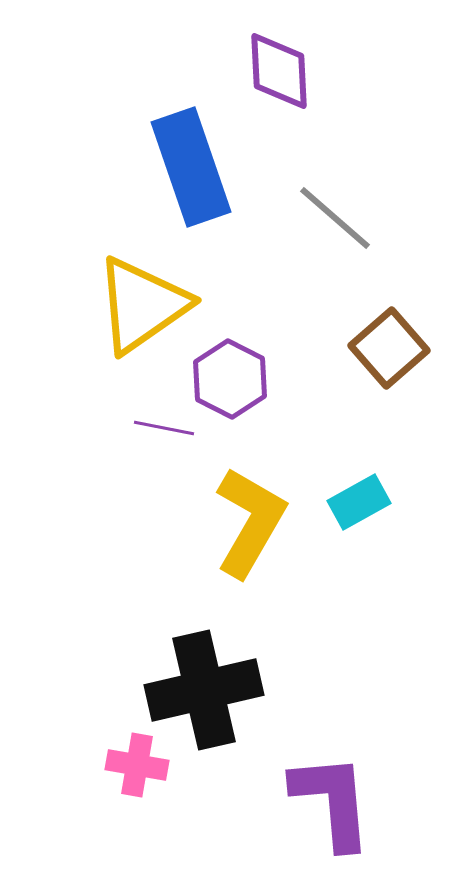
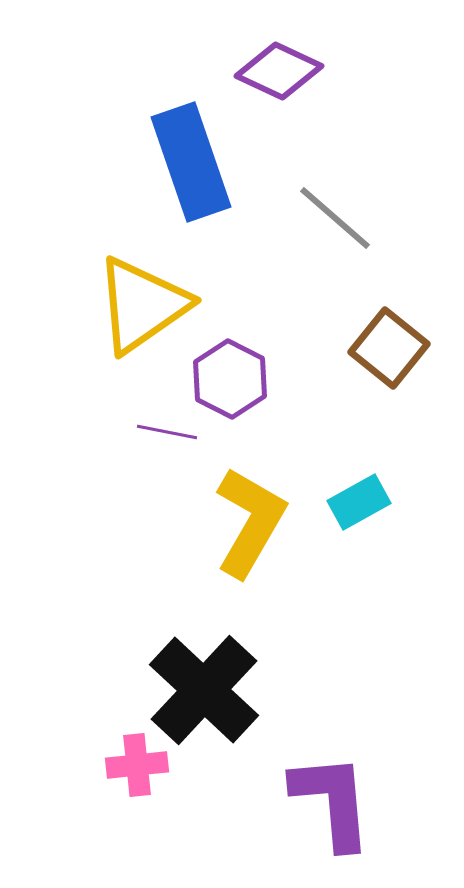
purple diamond: rotated 62 degrees counterclockwise
blue rectangle: moved 5 px up
brown square: rotated 10 degrees counterclockwise
purple line: moved 3 px right, 4 px down
black cross: rotated 34 degrees counterclockwise
pink cross: rotated 16 degrees counterclockwise
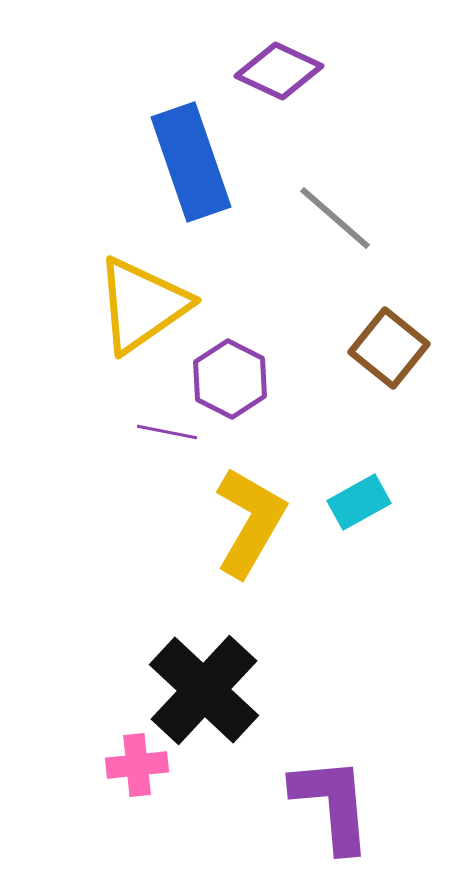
purple L-shape: moved 3 px down
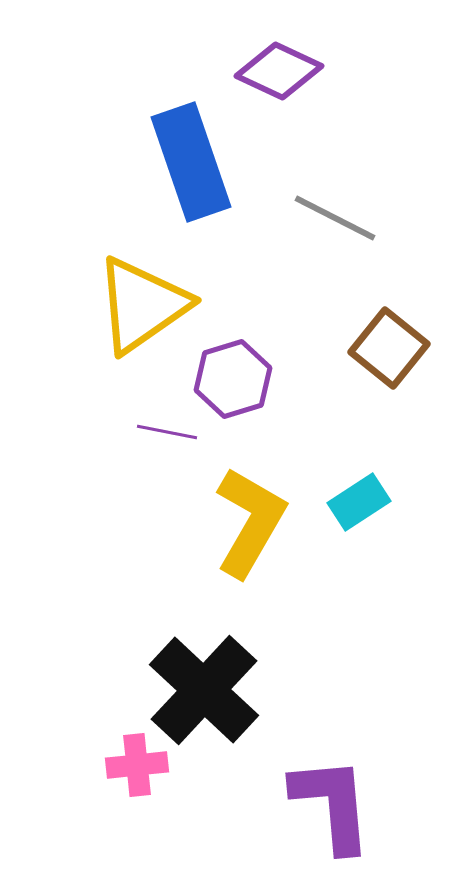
gray line: rotated 14 degrees counterclockwise
purple hexagon: moved 3 px right; rotated 16 degrees clockwise
cyan rectangle: rotated 4 degrees counterclockwise
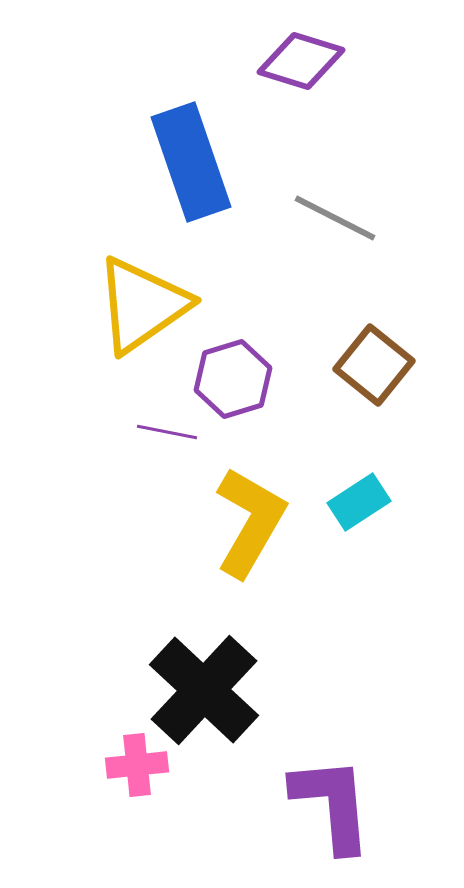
purple diamond: moved 22 px right, 10 px up; rotated 8 degrees counterclockwise
brown square: moved 15 px left, 17 px down
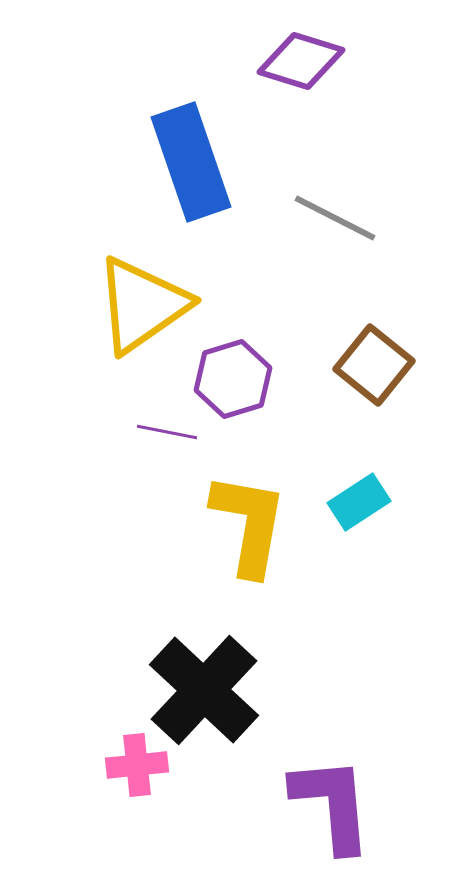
yellow L-shape: moved 1 px left, 2 px down; rotated 20 degrees counterclockwise
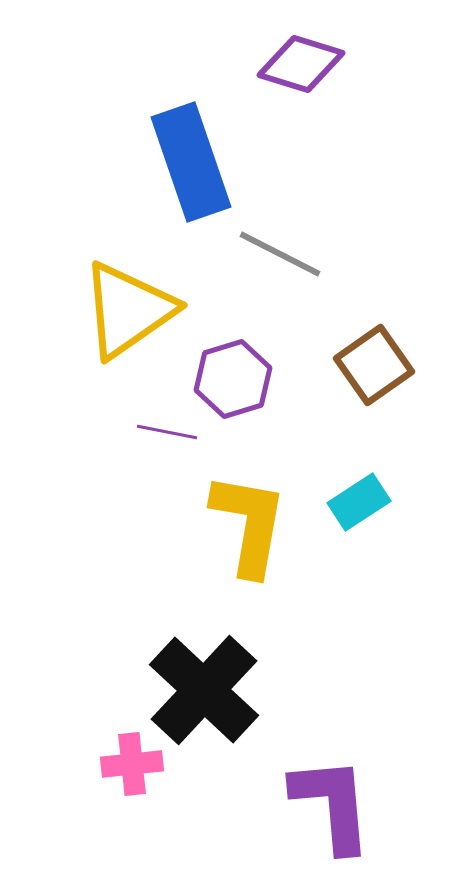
purple diamond: moved 3 px down
gray line: moved 55 px left, 36 px down
yellow triangle: moved 14 px left, 5 px down
brown square: rotated 16 degrees clockwise
pink cross: moved 5 px left, 1 px up
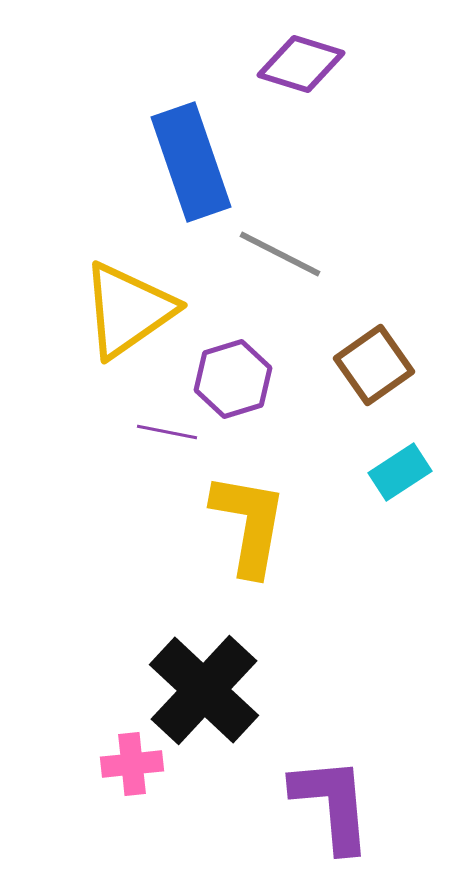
cyan rectangle: moved 41 px right, 30 px up
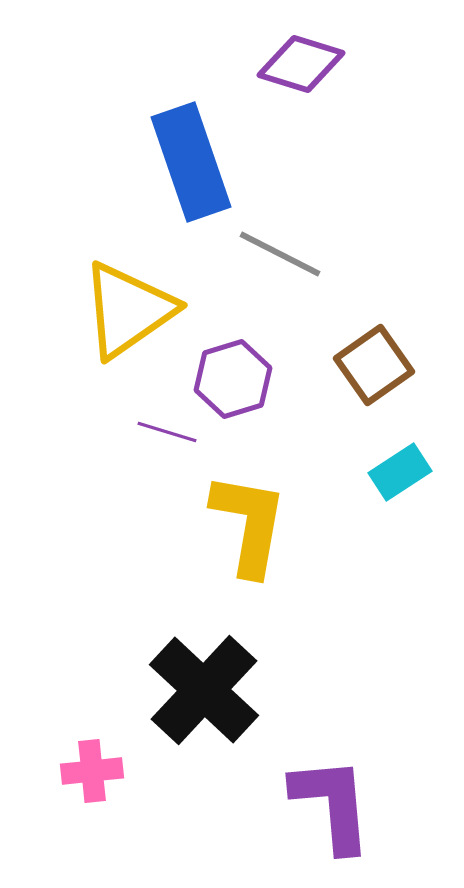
purple line: rotated 6 degrees clockwise
pink cross: moved 40 px left, 7 px down
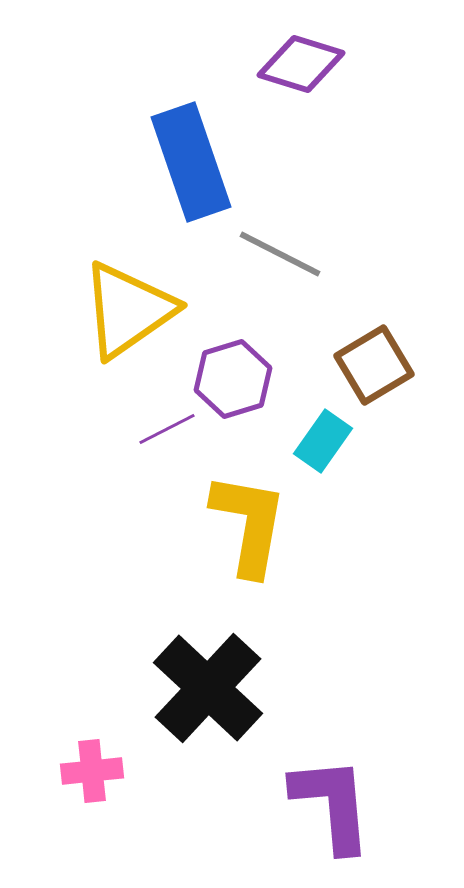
brown square: rotated 4 degrees clockwise
purple line: moved 3 px up; rotated 44 degrees counterclockwise
cyan rectangle: moved 77 px left, 31 px up; rotated 22 degrees counterclockwise
black cross: moved 4 px right, 2 px up
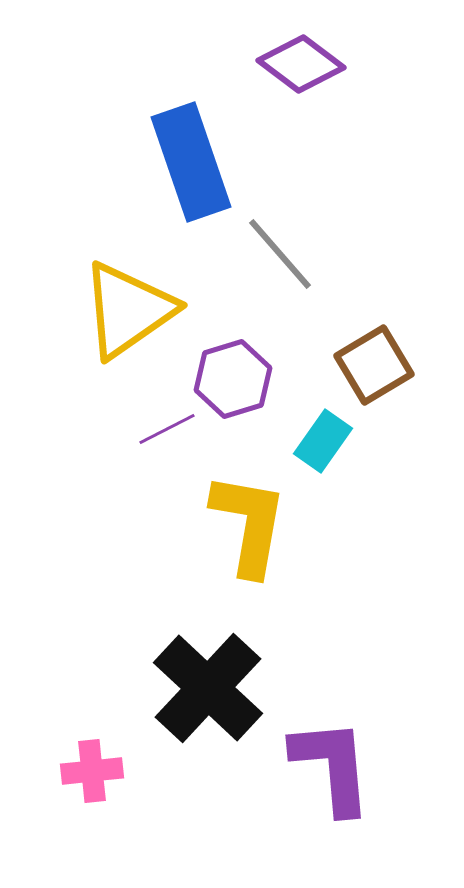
purple diamond: rotated 20 degrees clockwise
gray line: rotated 22 degrees clockwise
purple L-shape: moved 38 px up
